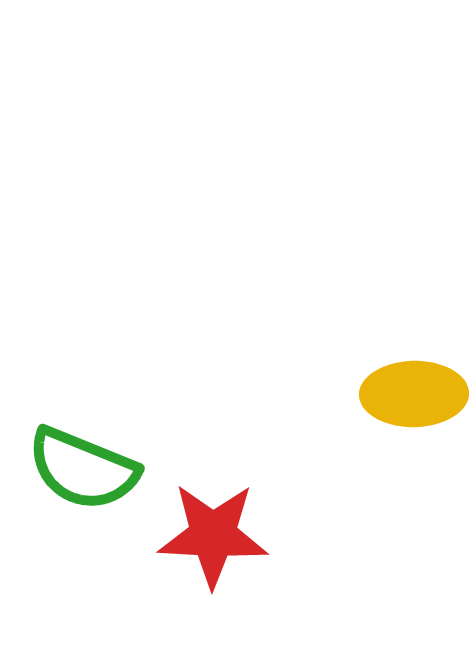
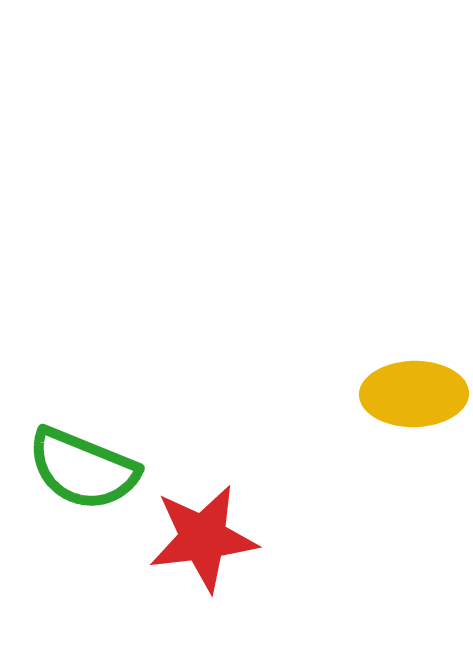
red star: moved 10 px left, 3 px down; rotated 10 degrees counterclockwise
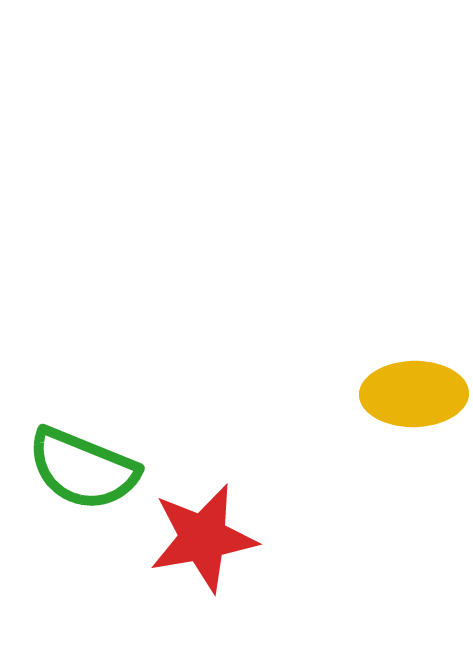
red star: rotated 3 degrees counterclockwise
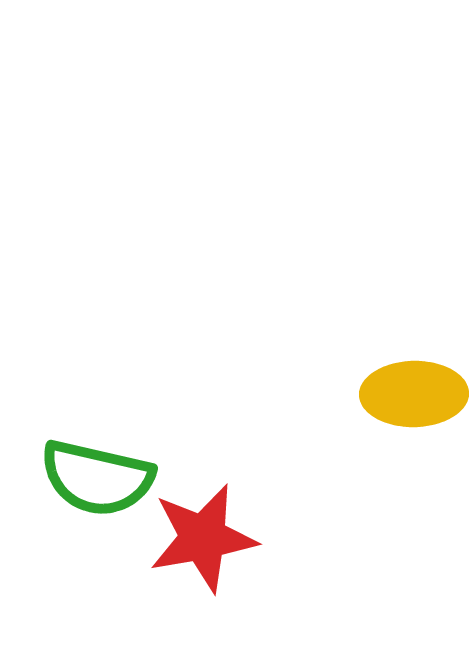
green semicircle: moved 14 px right, 9 px down; rotated 9 degrees counterclockwise
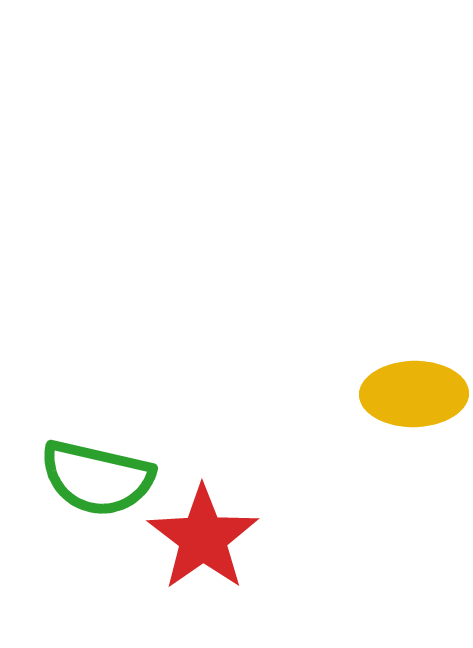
red star: rotated 25 degrees counterclockwise
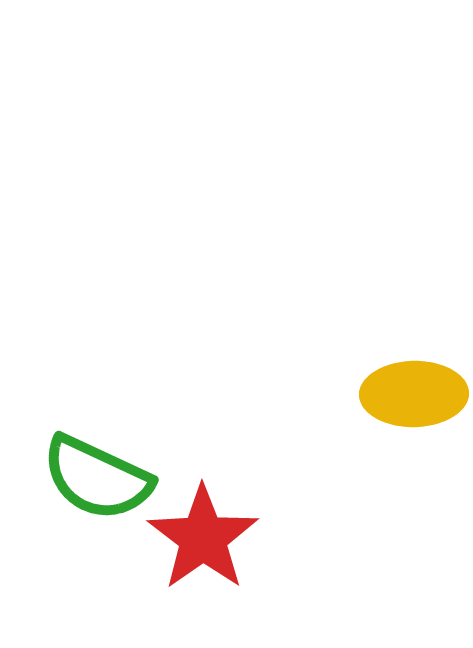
green semicircle: rotated 12 degrees clockwise
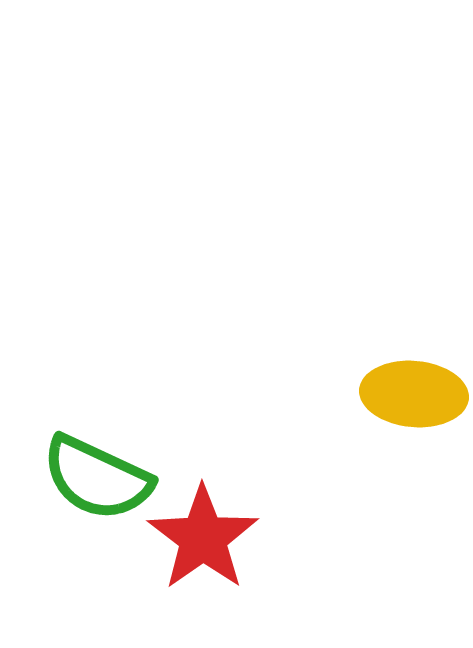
yellow ellipse: rotated 6 degrees clockwise
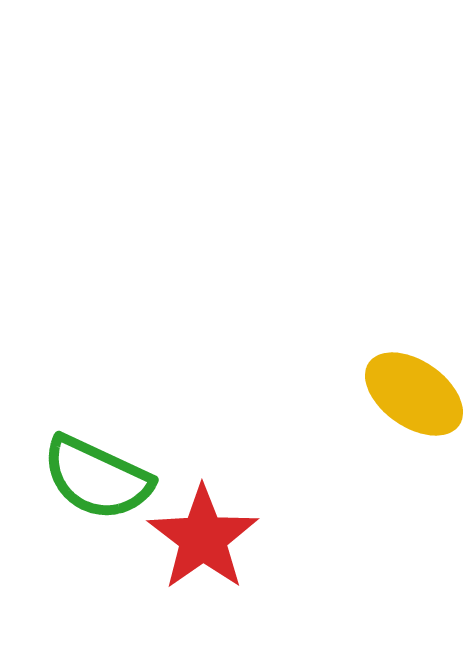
yellow ellipse: rotated 30 degrees clockwise
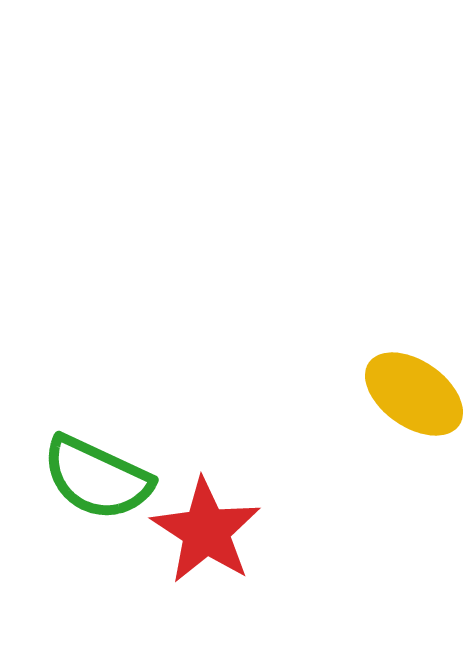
red star: moved 3 px right, 7 px up; rotated 4 degrees counterclockwise
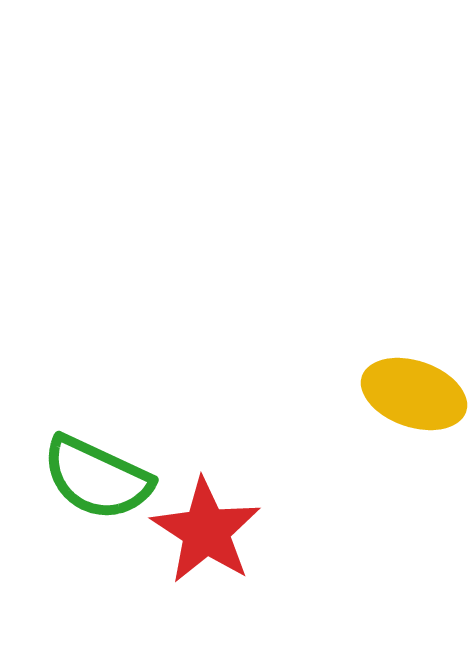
yellow ellipse: rotated 16 degrees counterclockwise
